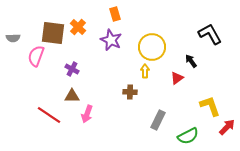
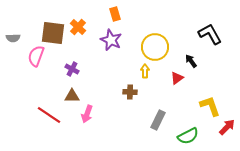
yellow circle: moved 3 px right
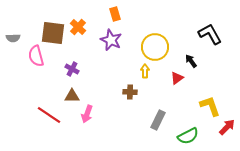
pink semicircle: rotated 35 degrees counterclockwise
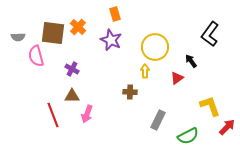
black L-shape: rotated 115 degrees counterclockwise
gray semicircle: moved 5 px right, 1 px up
red line: moved 4 px right; rotated 35 degrees clockwise
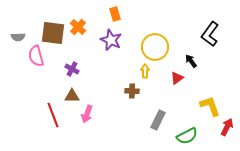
brown cross: moved 2 px right, 1 px up
red arrow: rotated 18 degrees counterclockwise
green semicircle: moved 1 px left
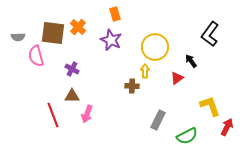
brown cross: moved 5 px up
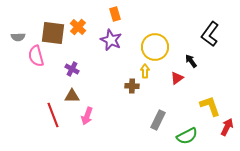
pink arrow: moved 2 px down
